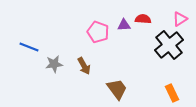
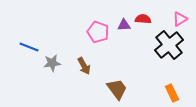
gray star: moved 2 px left, 1 px up
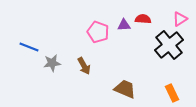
brown trapezoid: moved 8 px right; rotated 30 degrees counterclockwise
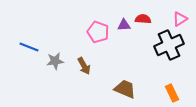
black cross: rotated 16 degrees clockwise
gray star: moved 3 px right, 2 px up
